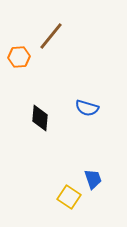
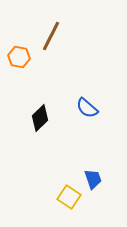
brown line: rotated 12 degrees counterclockwise
orange hexagon: rotated 15 degrees clockwise
blue semicircle: rotated 25 degrees clockwise
black diamond: rotated 40 degrees clockwise
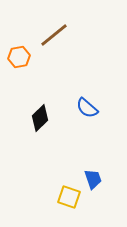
brown line: moved 3 px right, 1 px up; rotated 24 degrees clockwise
orange hexagon: rotated 20 degrees counterclockwise
yellow square: rotated 15 degrees counterclockwise
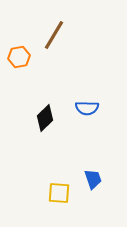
brown line: rotated 20 degrees counterclockwise
blue semicircle: rotated 40 degrees counterclockwise
black diamond: moved 5 px right
yellow square: moved 10 px left, 4 px up; rotated 15 degrees counterclockwise
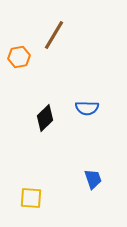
yellow square: moved 28 px left, 5 px down
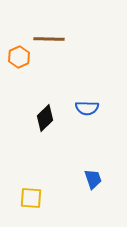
brown line: moved 5 px left, 4 px down; rotated 60 degrees clockwise
orange hexagon: rotated 15 degrees counterclockwise
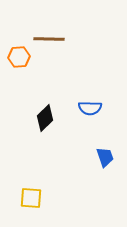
orange hexagon: rotated 20 degrees clockwise
blue semicircle: moved 3 px right
blue trapezoid: moved 12 px right, 22 px up
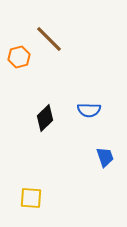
brown line: rotated 44 degrees clockwise
orange hexagon: rotated 10 degrees counterclockwise
blue semicircle: moved 1 px left, 2 px down
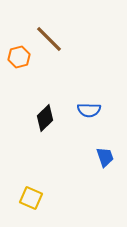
yellow square: rotated 20 degrees clockwise
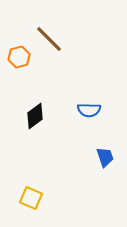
black diamond: moved 10 px left, 2 px up; rotated 8 degrees clockwise
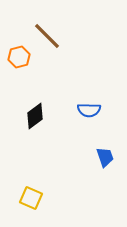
brown line: moved 2 px left, 3 px up
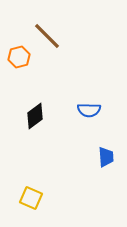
blue trapezoid: moved 1 px right; rotated 15 degrees clockwise
